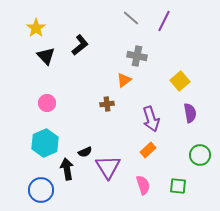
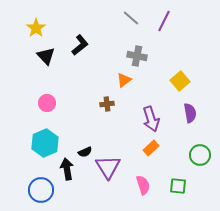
orange rectangle: moved 3 px right, 2 px up
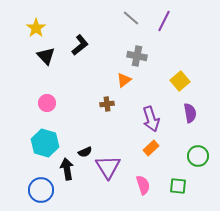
cyan hexagon: rotated 20 degrees counterclockwise
green circle: moved 2 px left, 1 px down
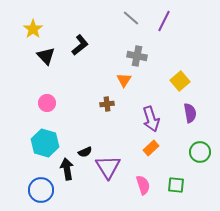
yellow star: moved 3 px left, 1 px down
orange triangle: rotated 21 degrees counterclockwise
green circle: moved 2 px right, 4 px up
green square: moved 2 px left, 1 px up
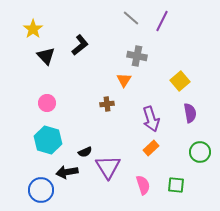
purple line: moved 2 px left
cyan hexagon: moved 3 px right, 3 px up
black arrow: moved 3 px down; rotated 90 degrees counterclockwise
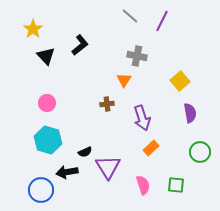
gray line: moved 1 px left, 2 px up
purple arrow: moved 9 px left, 1 px up
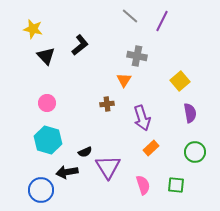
yellow star: rotated 24 degrees counterclockwise
green circle: moved 5 px left
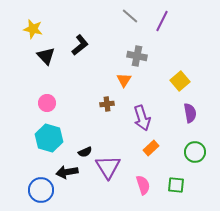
cyan hexagon: moved 1 px right, 2 px up
